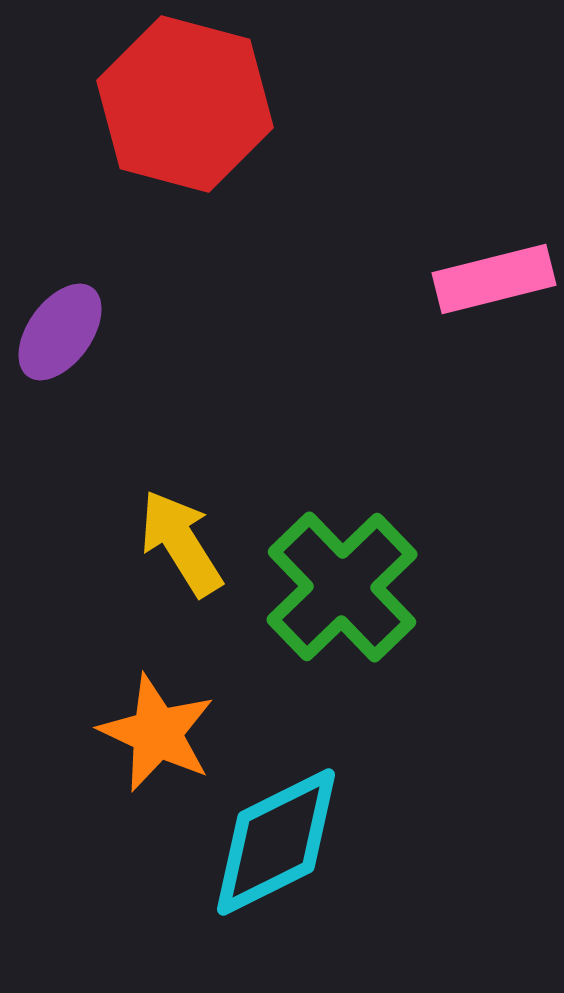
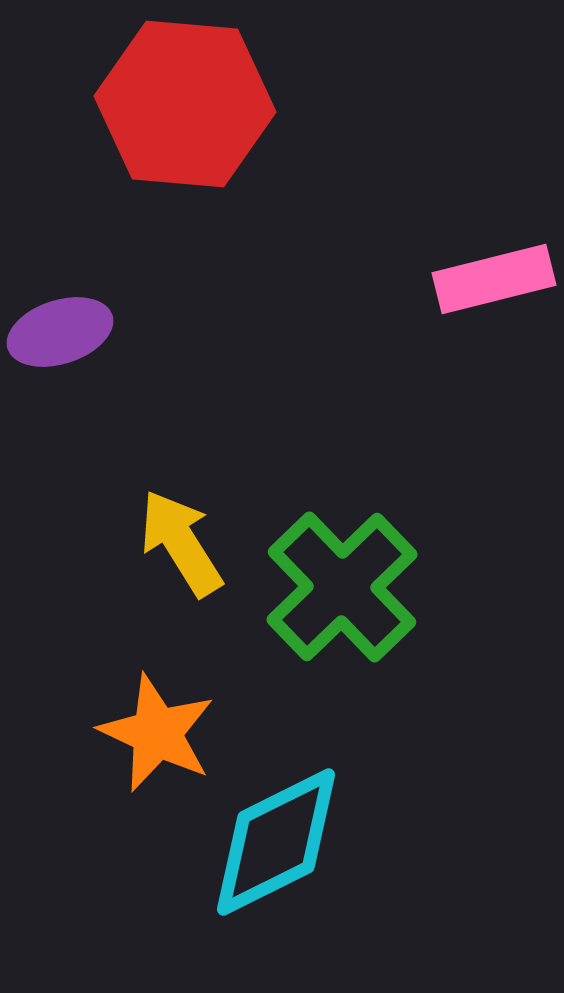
red hexagon: rotated 10 degrees counterclockwise
purple ellipse: rotated 36 degrees clockwise
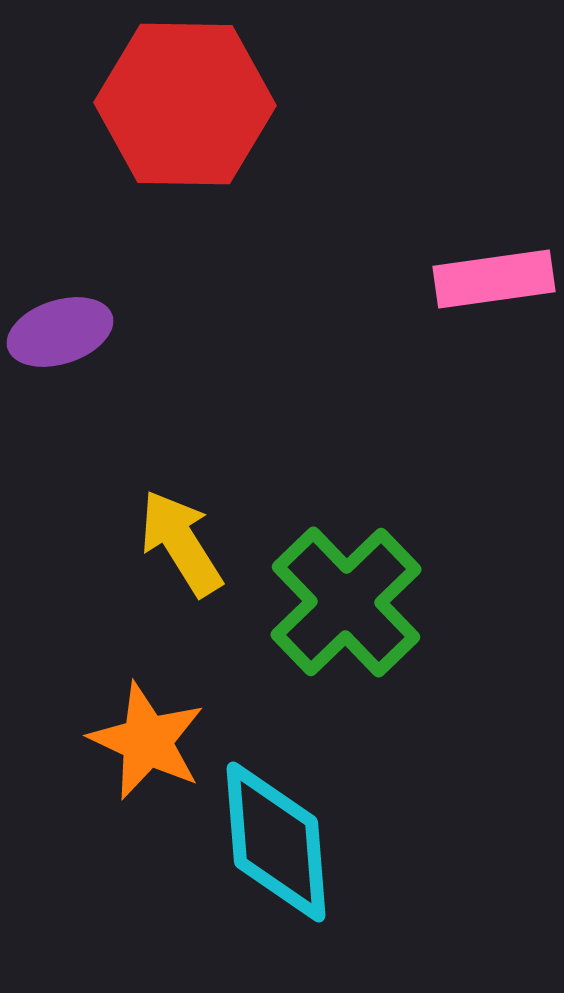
red hexagon: rotated 4 degrees counterclockwise
pink rectangle: rotated 6 degrees clockwise
green cross: moved 4 px right, 15 px down
orange star: moved 10 px left, 8 px down
cyan diamond: rotated 68 degrees counterclockwise
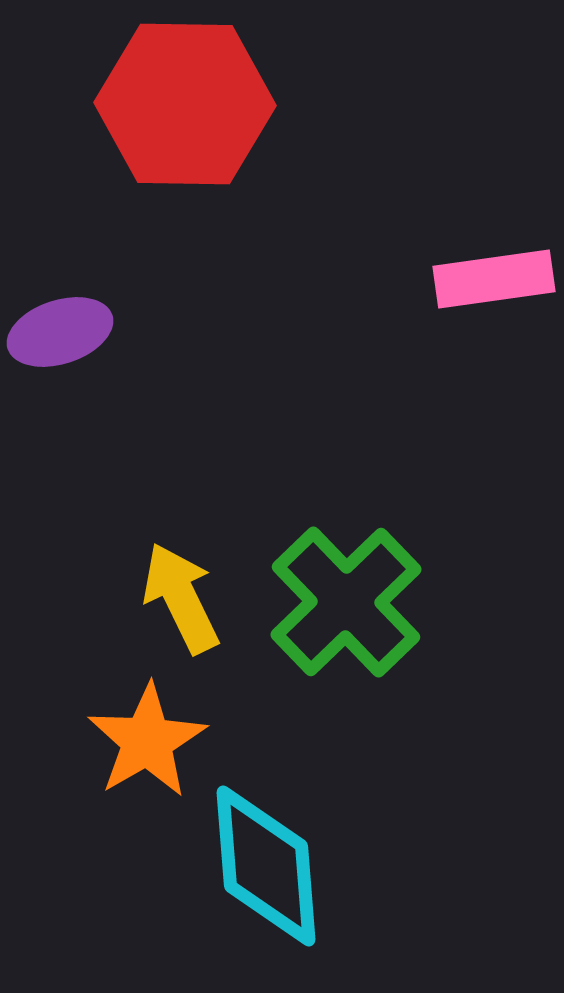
yellow arrow: moved 55 px down; rotated 6 degrees clockwise
orange star: rotated 17 degrees clockwise
cyan diamond: moved 10 px left, 24 px down
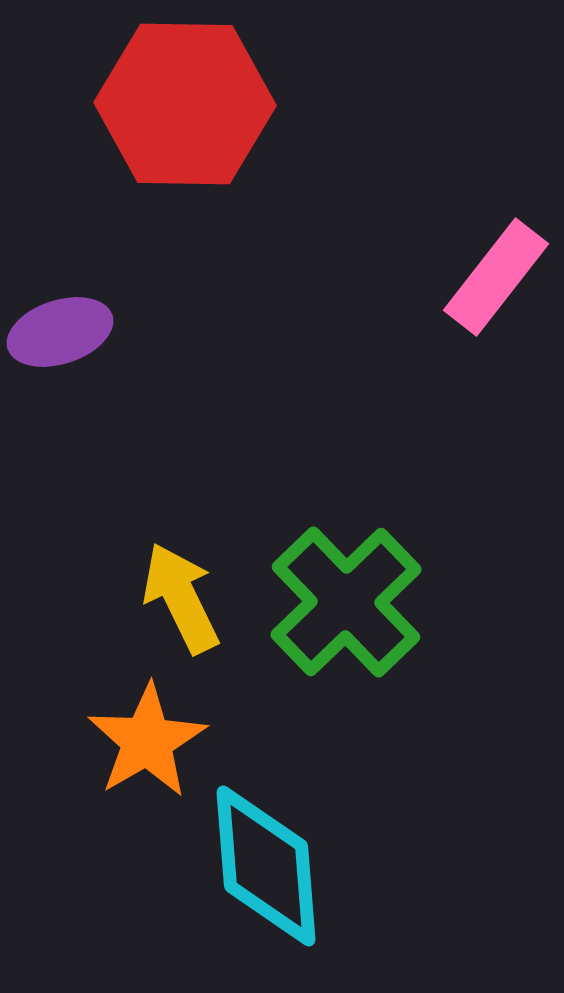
pink rectangle: moved 2 px right, 2 px up; rotated 44 degrees counterclockwise
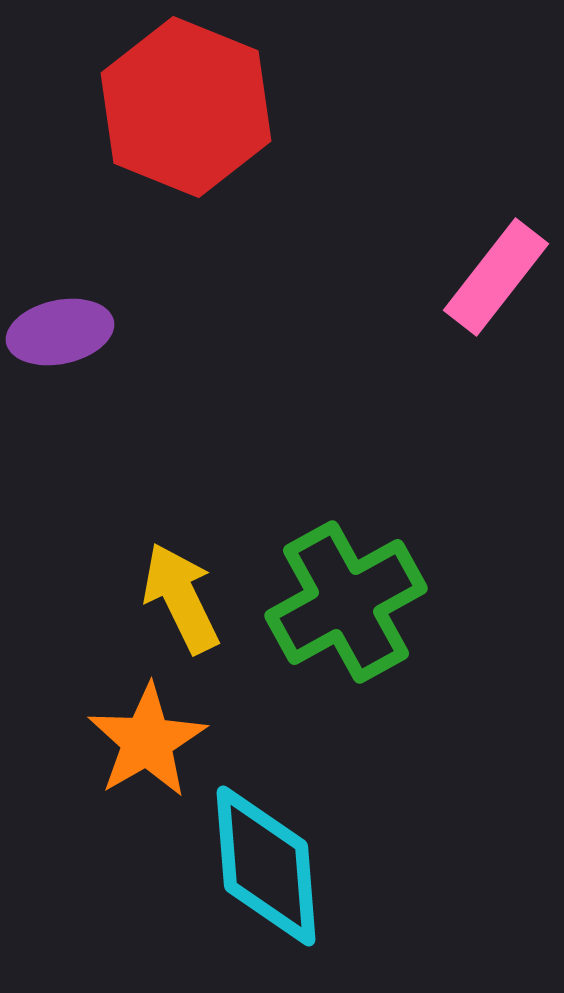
red hexagon: moved 1 px right, 3 px down; rotated 21 degrees clockwise
purple ellipse: rotated 6 degrees clockwise
green cross: rotated 15 degrees clockwise
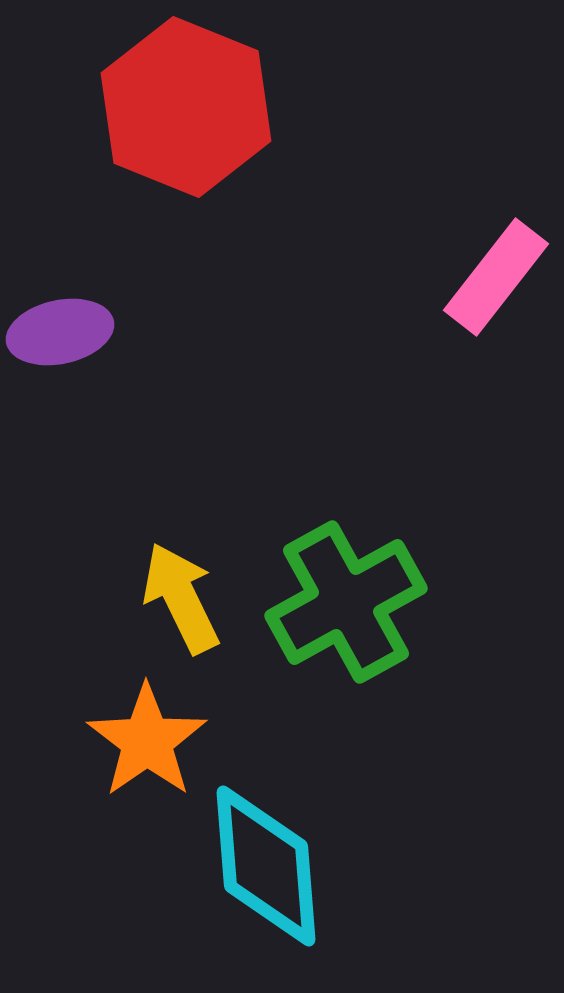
orange star: rotated 5 degrees counterclockwise
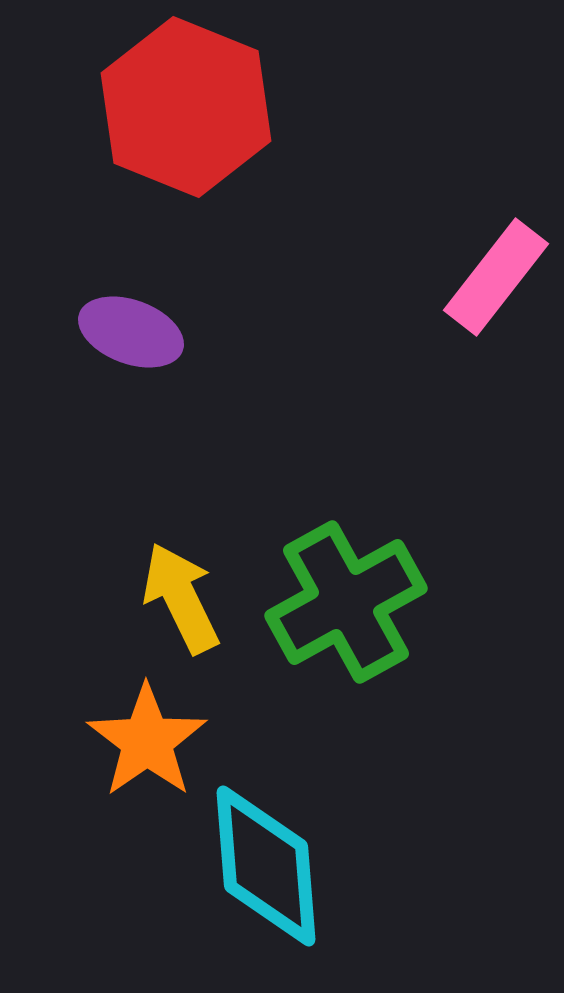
purple ellipse: moved 71 px right; rotated 32 degrees clockwise
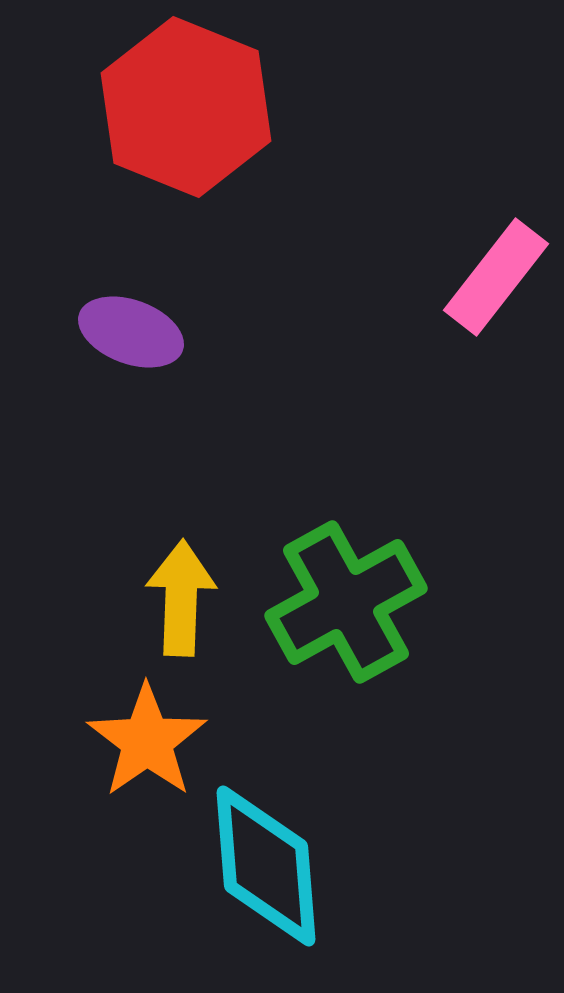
yellow arrow: rotated 28 degrees clockwise
